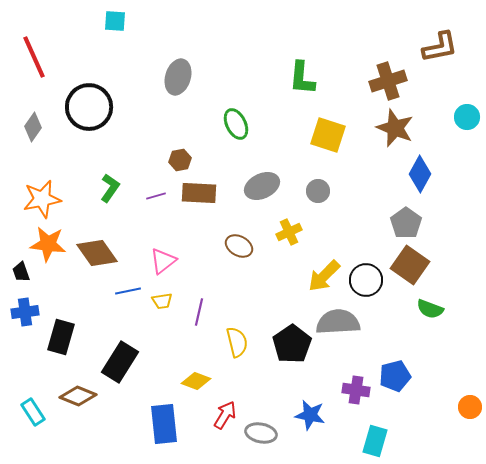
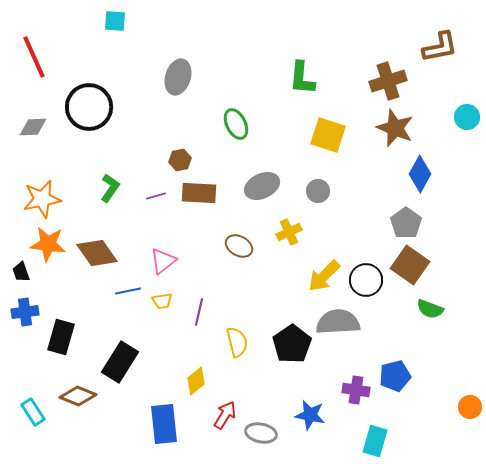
gray diamond at (33, 127): rotated 52 degrees clockwise
yellow diamond at (196, 381): rotated 60 degrees counterclockwise
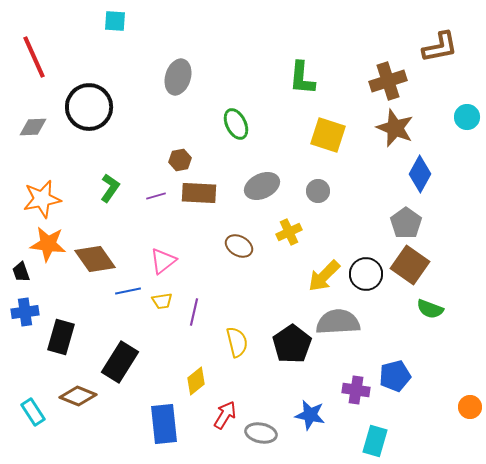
brown diamond at (97, 253): moved 2 px left, 6 px down
black circle at (366, 280): moved 6 px up
purple line at (199, 312): moved 5 px left
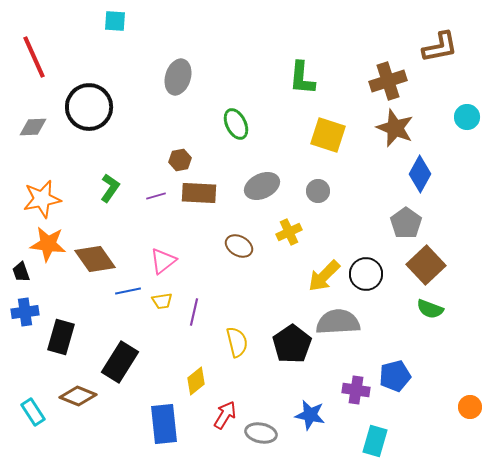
brown square at (410, 265): moved 16 px right; rotated 12 degrees clockwise
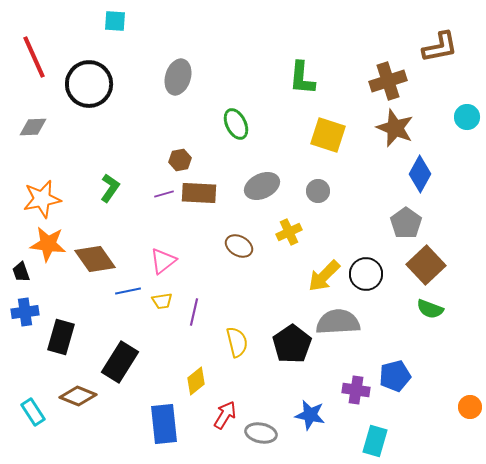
black circle at (89, 107): moved 23 px up
purple line at (156, 196): moved 8 px right, 2 px up
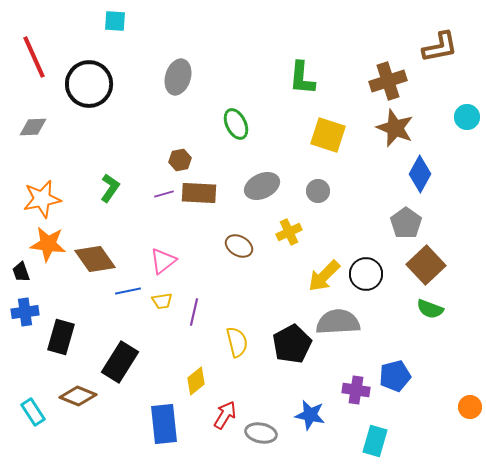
black pentagon at (292, 344): rotated 6 degrees clockwise
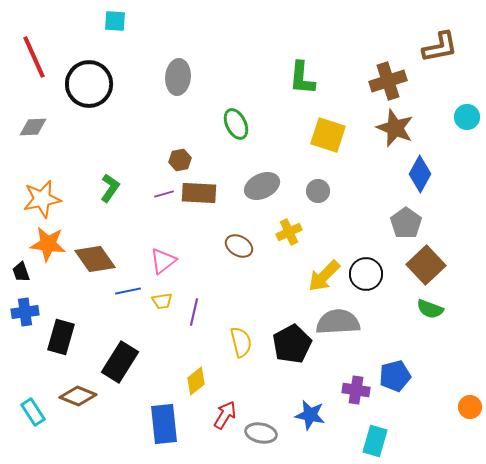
gray ellipse at (178, 77): rotated 12 degrees counterclockwise
yellow semicircle at (237, 342): moved 4 px right
